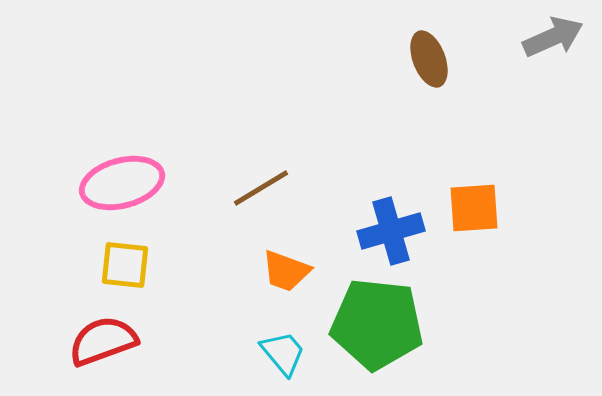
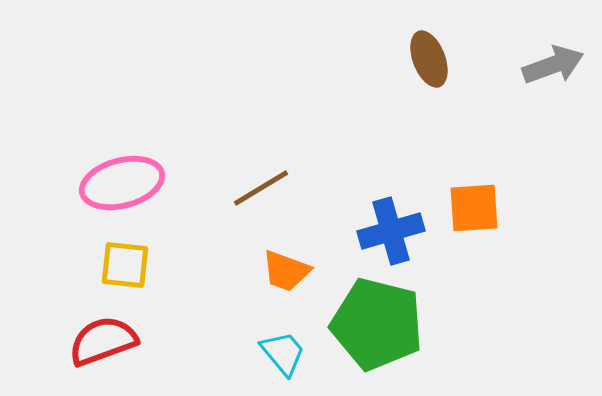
gray arrow: moved 28 px down; rotated 4 degrees clockwise
green pentagon: rotated 8 degrees clockwise
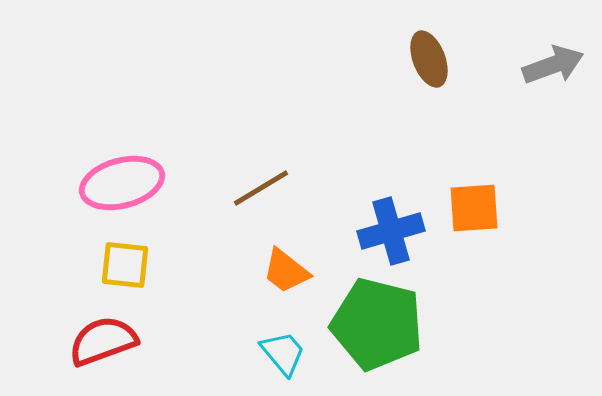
orange trapezoid: rotated 18 degrees clockwise
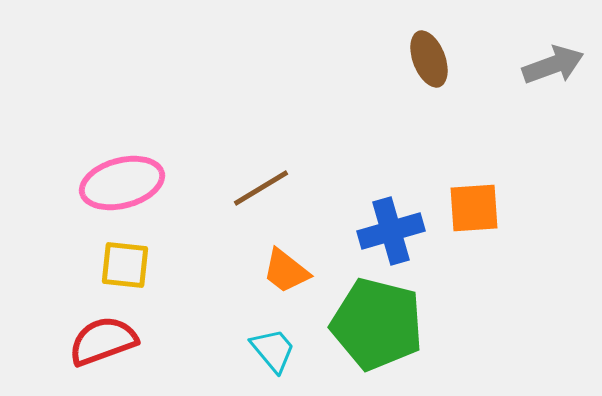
cyan trapezoid: moved 10 px left, 3 px up
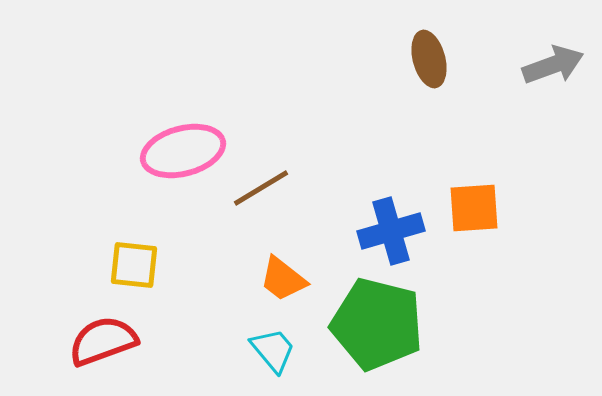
brown ellipse: rotated 6 degrees clockwise
pink ellipse: moved 61 px right, 32 px up
yellow square: moved 9 px right
orange trapezoid: moved 3 px left, 8 px down
